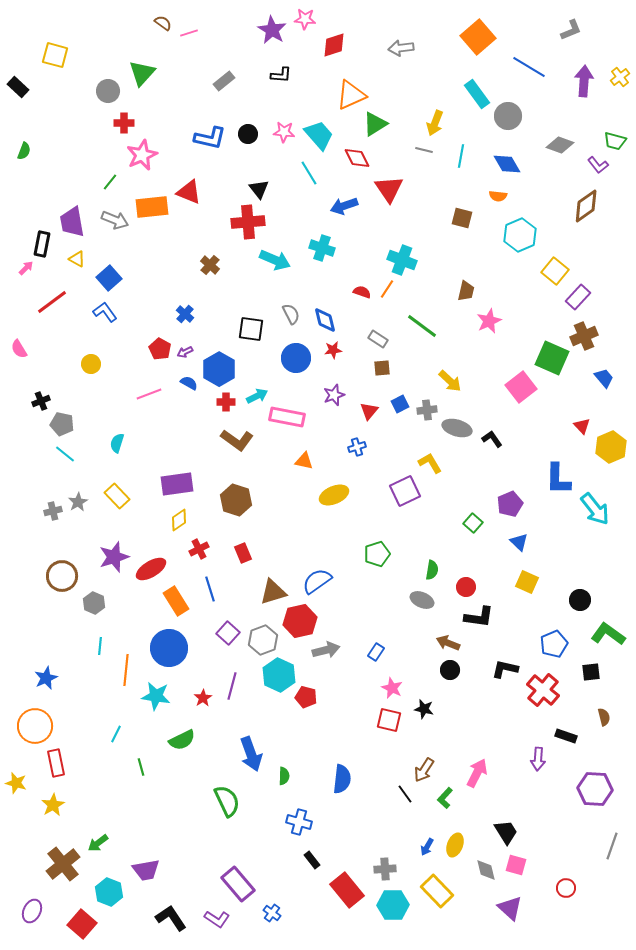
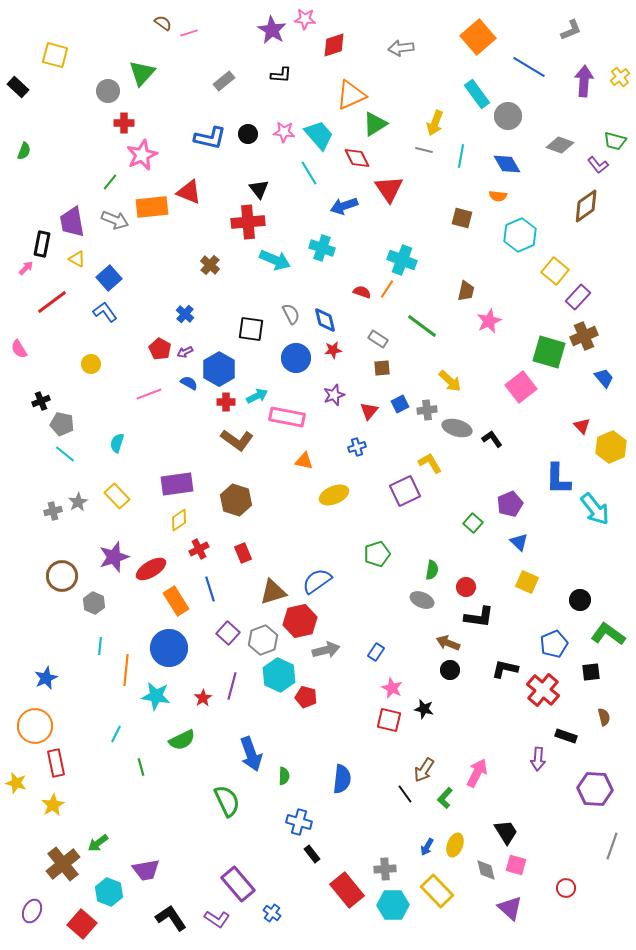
green square at (552, 358): moved 3 px left, 6 px up; rotated 8 degrees counterclockwise
black rectangle at (312, 860): moved 6 px up
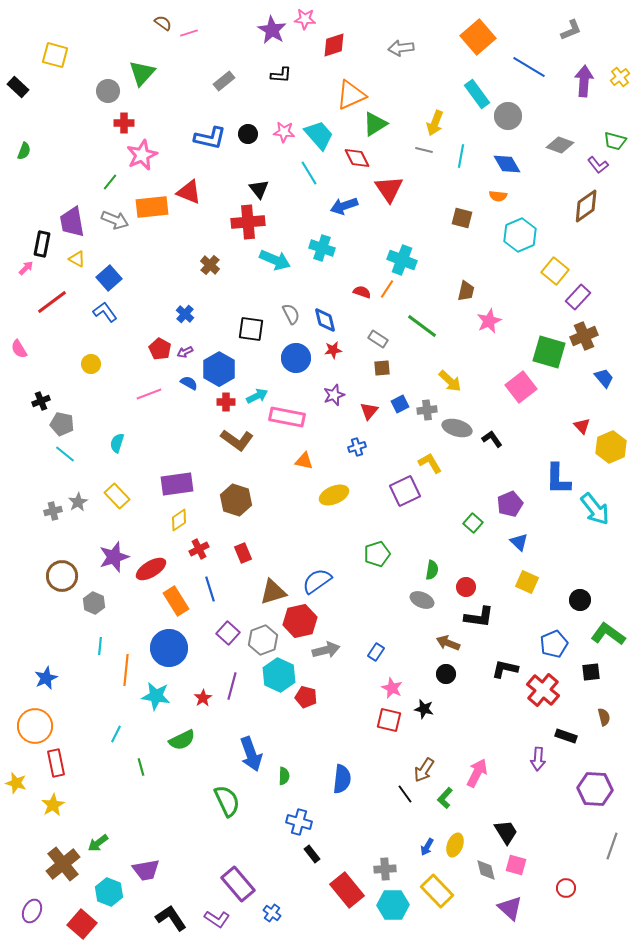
black circle at (450, 670): moved 4 px left, 4 px down
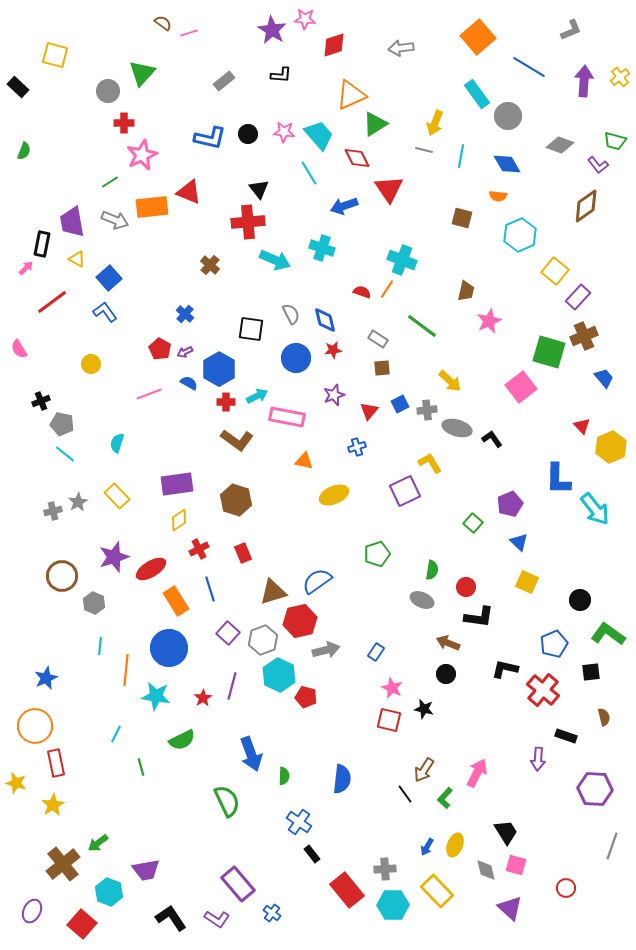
green line at (110, 182): rotated 18 degrees clockwise
blue cross at (299, 822): rotated 20 degrees clockwise
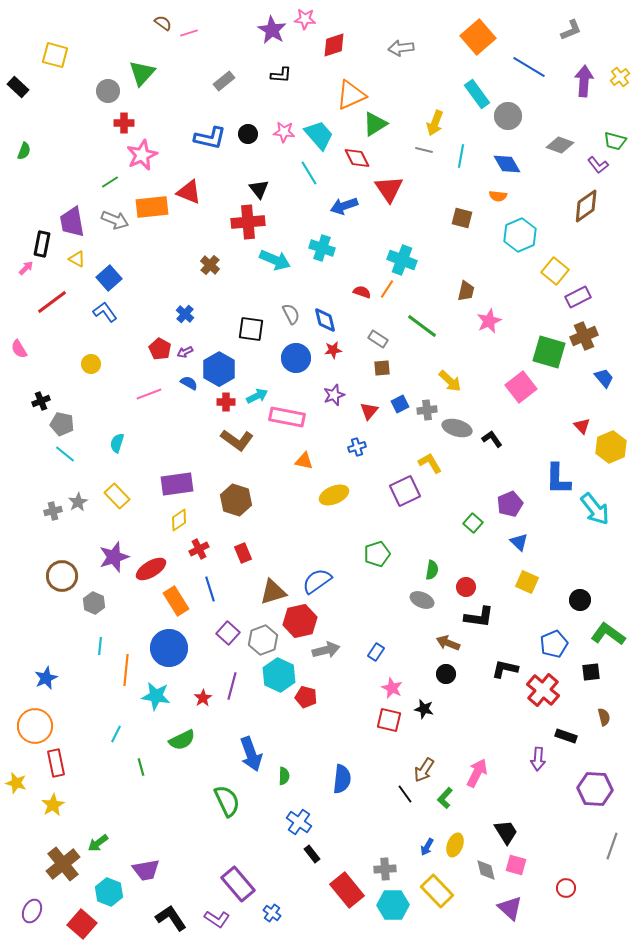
purple rectangle at (578, 297): rotated 20 degrees clockwise
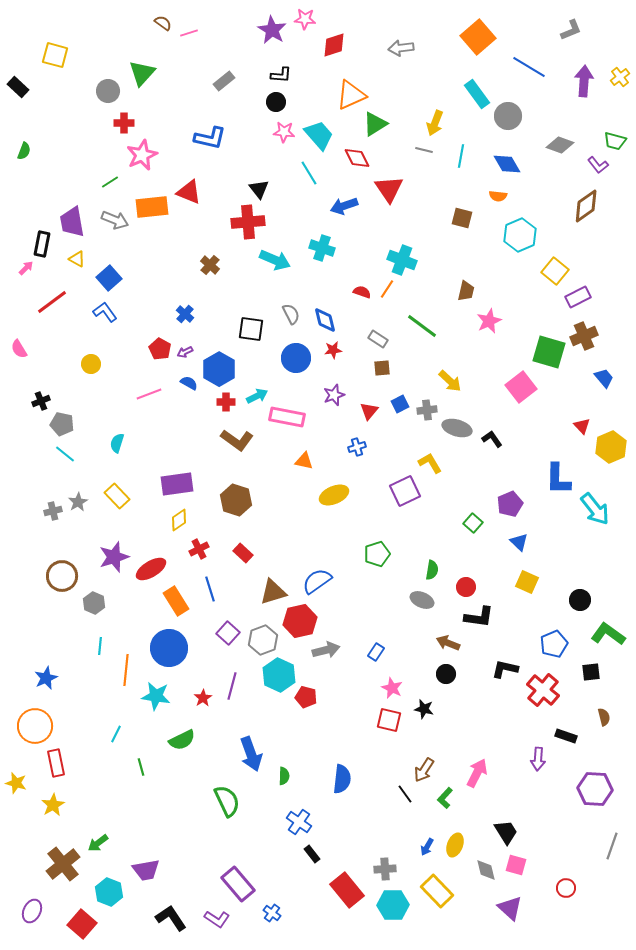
black circle at (248, 134): moved 28 px right, 32 px up
red rectangle at (243, 553): rotated 24 degrees counterclockwise
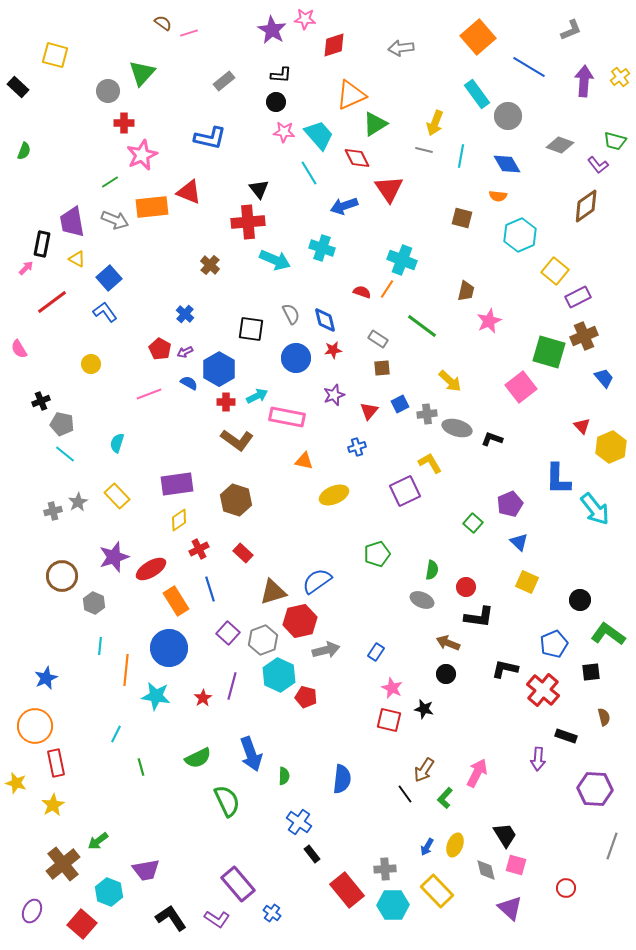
gray cross at (427, 410): moved 4 px down
black L-shape at (492, 439): rotated 35 degrees counterclockwise
green semicircle at (182, 740): moved 16 px right, 18 px down
black trapezoid at (506, 832): moved 1 px left, 3 px down
green arrow at (98, 843): moved 2 px up
